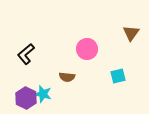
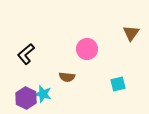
cyan square: moved 8 px down
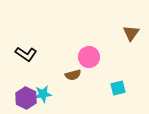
pink circle: moved 2 px right, 8 px down
black L-shape: rotated 105 degrees counterclockwise
brown semicircle: moved 6 px right, 2 px up; rotated 21 degrees counterclockwise
cyan square: moved 4 px down
cyan star: rotated 24 degrees counterclockwise
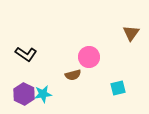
purple hexagon: moved 2 px left, 4 px up
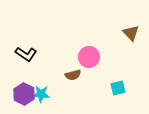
brown triangle: rotated 18 degrees counterclockwise
cyan star: moved 2 px left; rotated 12 degrees clockwise
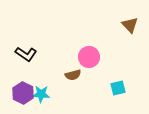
brown triangle: moved 1 px left, 8 px up
purple hexagon: moved 1 px left, 1 px up
